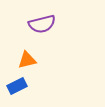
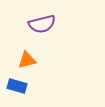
blue rectangle: rotated 42 degrees clockwise
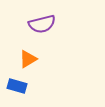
orange triangle: moved 1 px right, 1 px up; rotated 18 degrees counterclockwise
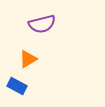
blue rectangle: rotated 12 degrees clockwise
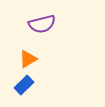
blue rectangle: moved 7 px right, 1 px up; rotated 72 degrees counterclockwise
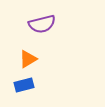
blue rectangle: rotated 30 degrees clockwise
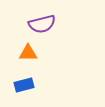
orange triangle: moved 6 px up; rotated 30 degrees clockwise
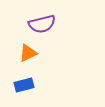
orange triangle: rotated 24 degrees counterclockwise
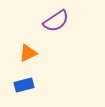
purple semicircle: moved 14 px right, 3 px up; rotated 20 degrees counterclockwise
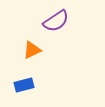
orange triangle: moved 4 px right, 3 px up
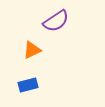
blue rectangle: moved 4 px right
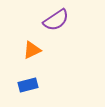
purple semicircle: moved 1 px up
